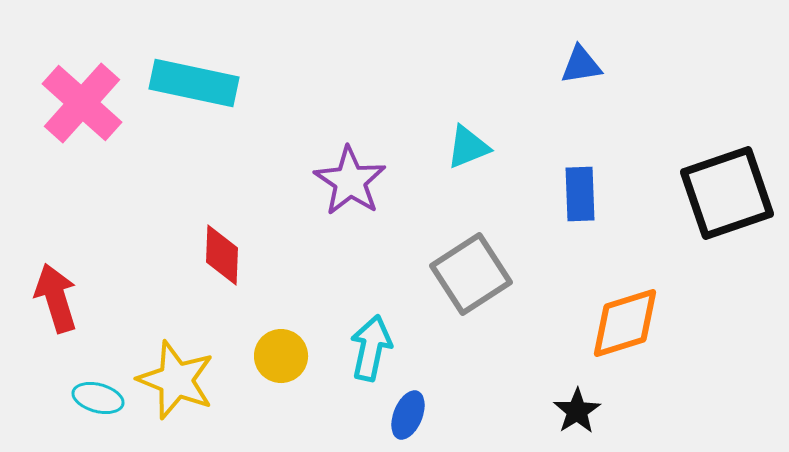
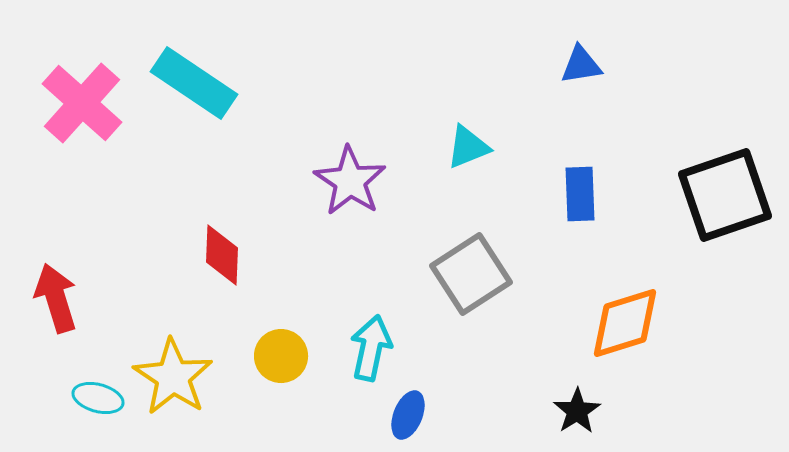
cyan rectangle: rotated 22 degrees clockwise
black square: moved 2 px left, 2 px down
yellow star: moved 3 px left, 3 px up; rotated 12 degrees clockwise
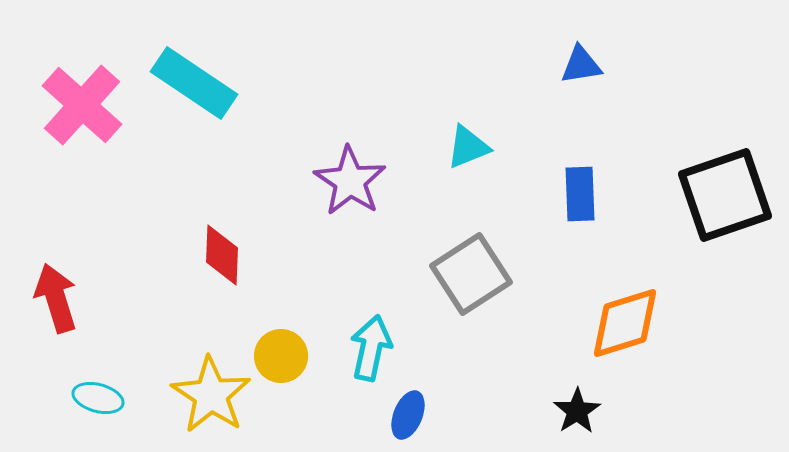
pink cross: moved 2 px down
yellow star: moved 38 px right, 18 px down
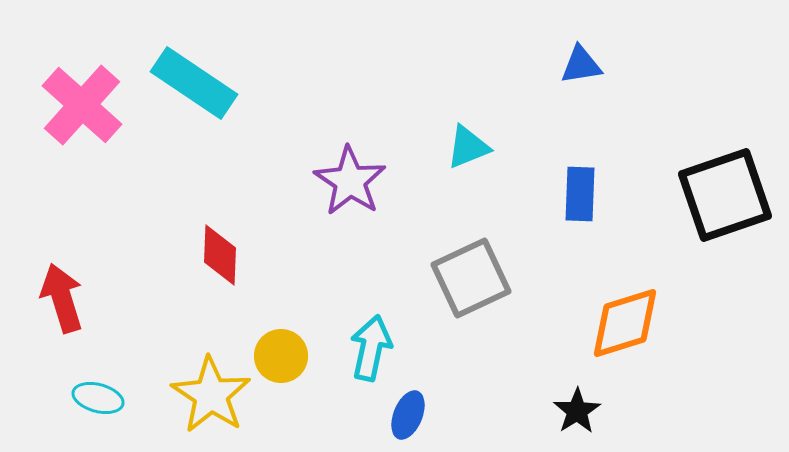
blue rectangle: rotated 4 degrees clockwise
red diamond: moved 2 px left
gray square: moved 4 px down; rotated 8 degrees clockwise
red arrow: moved 6 px right
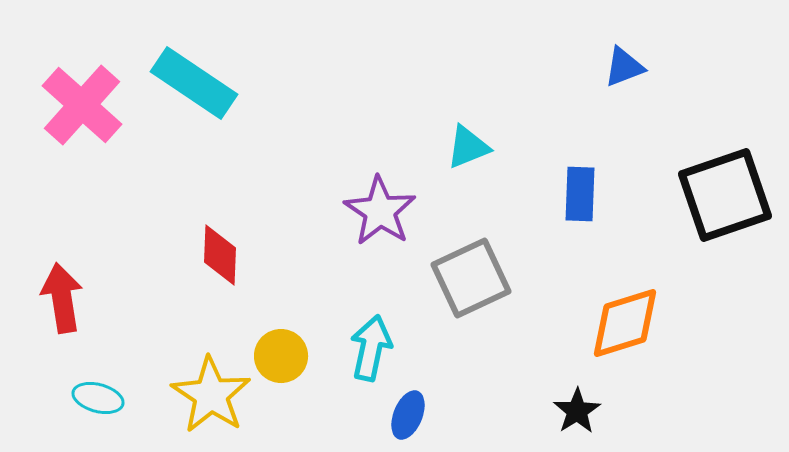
blue triangle: moved 43 px right, 2 px down; rotated 12 degrees counterclockwise
purple star: moved 30 px right, 30 px down
red arrow: rotated 8 degrees clockwise
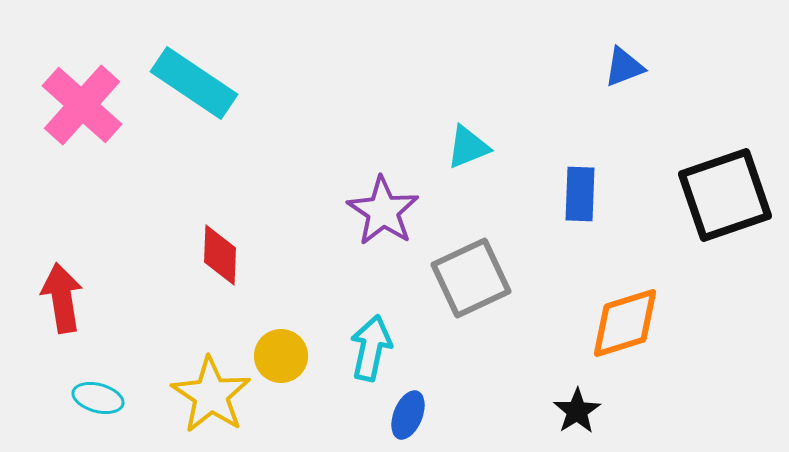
purple star: moved 3 px right
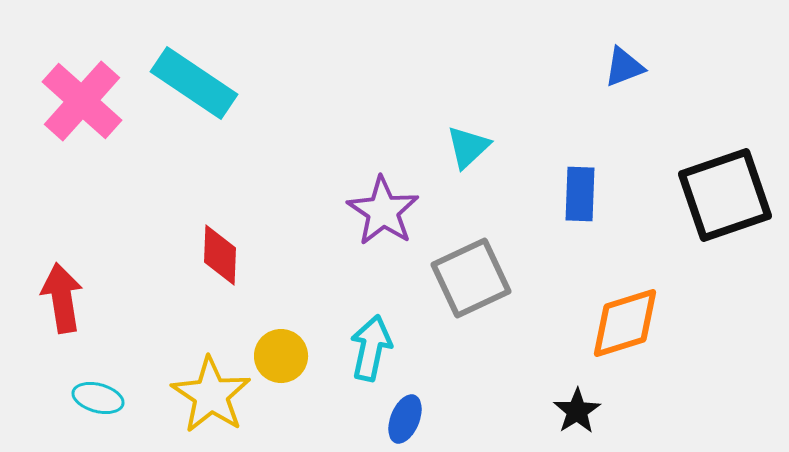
pink cross: moved 4 px up
cyan triangle: rotated 21 degrees counterclockwise
blue ellipse: moved 3 px left, 4 px down
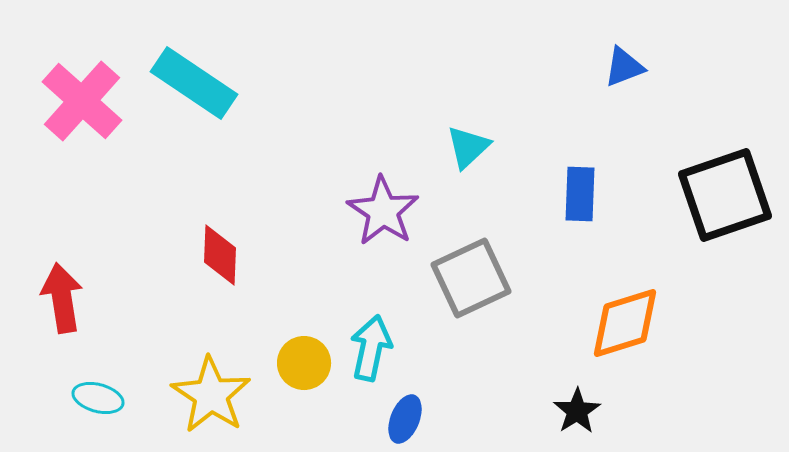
yellow circle: moved 23 px right, 7 px down
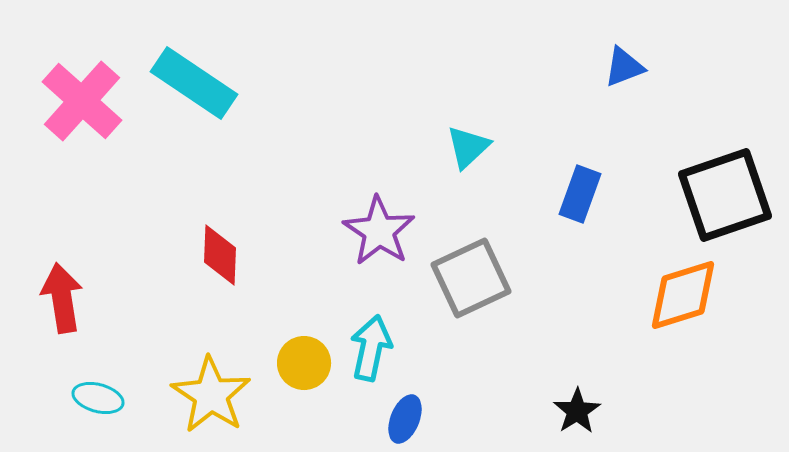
blue rectangle: rotated 18 degrees clockwise
purple star: moved 4 px left, 20 px down
orange diamond: moved 58 px right, 28 px up
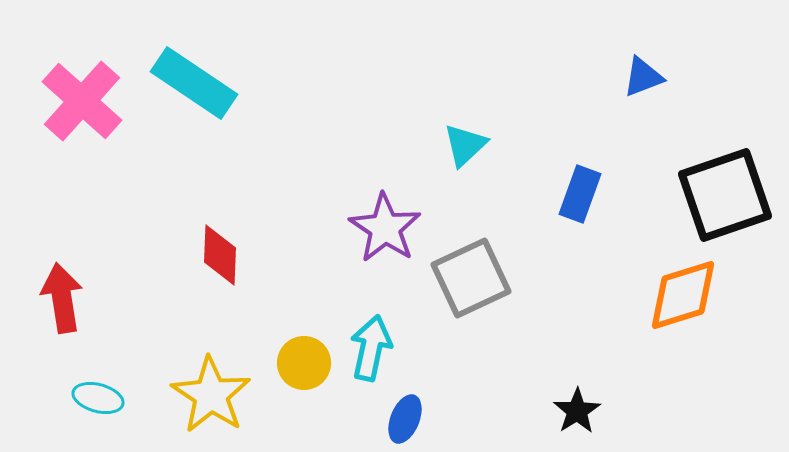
blue triangle: moved 19 px right, 10 px down
cyan triangle: moved 3 px left, 2 px up
purple star: moved 6 px right, 3 px up
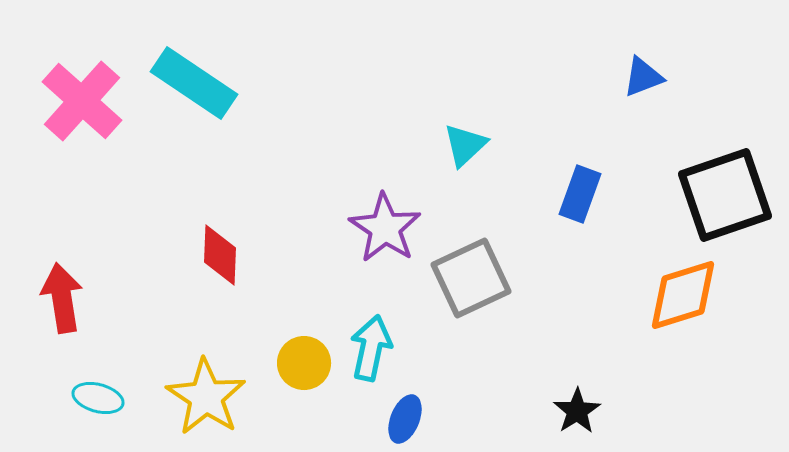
yellow star: moved 5 px left, 2 px down
